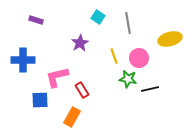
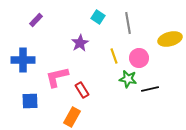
purple rectangle: rotated 64 degrees counterclockwise
blue square: moved 10 px left, 1 px down
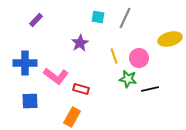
cyan square: rotated 24 degrees counterclockwise
gray line: moved 3 px left, 5 px up; rotated 35 degrees clockwise
blue cross: moved 2 px right, 3 px down
pink L-shape: moved 1 px left, 1 px up; rotated 130 degrees counterclockwise
red rectangle: moved 1 px left, 1 px up; rotated 42 degrees counterclockwise
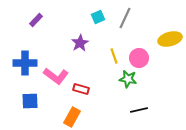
cyan square: rotated 32 degrees counterclockwise
black line: moved 11 px left, 21 px down
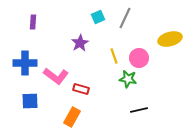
purple rectangle: moved 3 px left, 2 px down; rotated 40 degrees counterclockwise
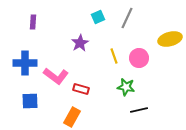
gray line: moved 2 px right
green star: moved 2 px left, 8 px down
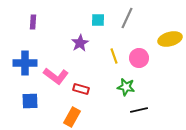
cyan square: moved 3 px down; rotated 24 degrees clockwise
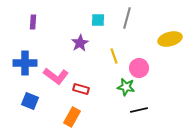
gray line: rotated 10 degrees counterclockwise
pink circle: moved 10 px down
blue square: rotated 24 degrees clockwise
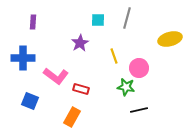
blue cross: moved 2 px left, 5 px up
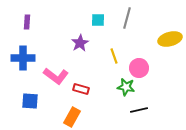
purple rectangle: moved 6 px left
blue square: rotated 18 degrees counterclockwise
